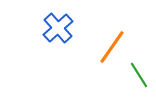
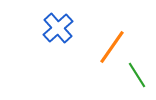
green line: moved 2 px left
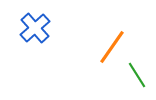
blue cross: moved 23 px left
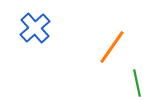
green line: moved 8 px down; rotated 20 degrees clockwise
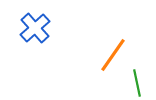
orange line: moved 1 px right, 8 px down
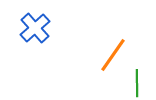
green line: rotated 12 degrees clockwise
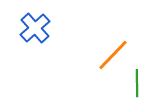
orange line: rotated 9 degrees clockwise
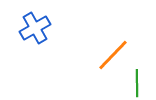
blue cross: rotated 12 degrees clockwise
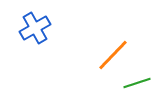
green line: rotated 72 degrees clockwise
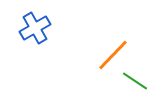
green line: moved 2 px left, 2 px up; rotated 52 degrees clockwise
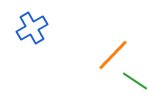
blue cross: moved 3 px left
